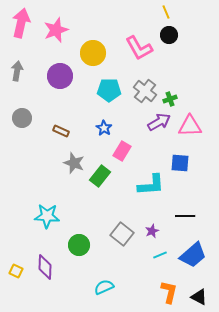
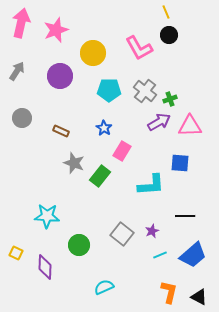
gray arrow: rotated 24 degrees clockwise
yellow square: moved 18 px up
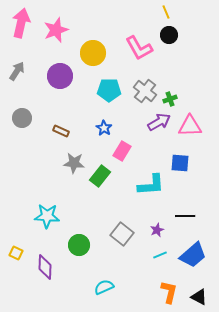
gray star: rotated 15 degrees counterclockwise
purple star: moved 5 px right, 1 px up
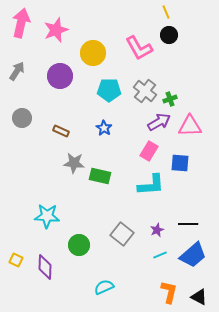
pink rectangle: moved 27 px right
green rectangle: rotated 65 degrees clockwise
black line: moved 3 px right, 8 px down
yellow square: moved 7 px down
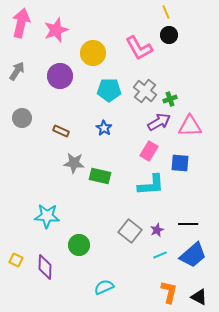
gray square: moved 8 px right, 3 px up
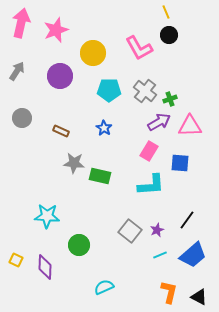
black line: moved 1 px left, 4 px up; rotated 54 degrees counterclockwise
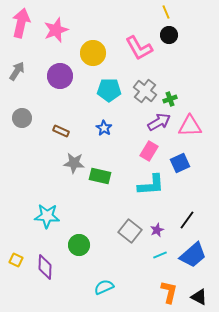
blue square: rotated 30 degrees counterclockwise
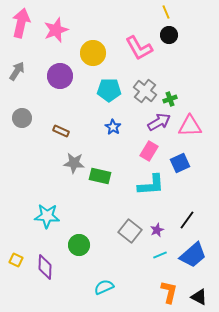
blue star: moved 9 px right, 1 px up
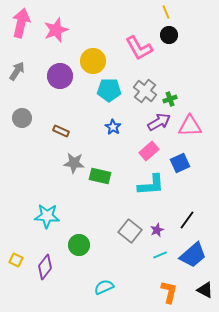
yellow circle: moved 8 px down
pink rectangle: rotated 18 degrees clockwise
purple diamond: rotated 35 degrees clockwise
black triangle: moved 6 px right, 7 px up
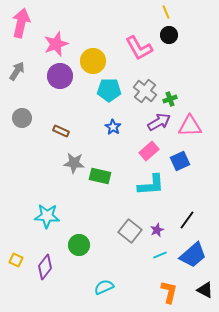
pink star: moved 14 px down
blue square: moved 2 px up
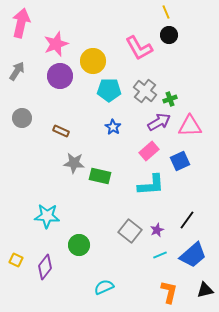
black triangle: rotated 42 degrees counterclockwise
